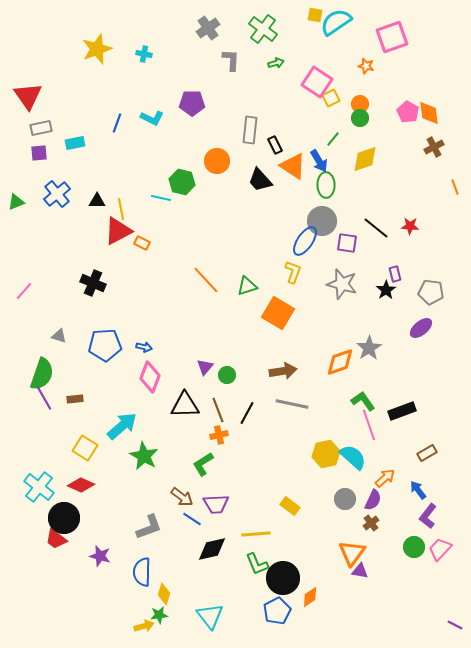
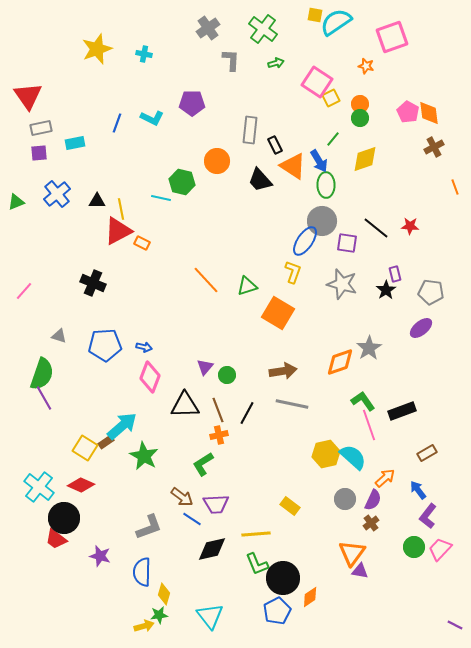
brown rectangle at (75, 399): moved 31 px right, 43 px down; rotated 28 degrees counterclockwise
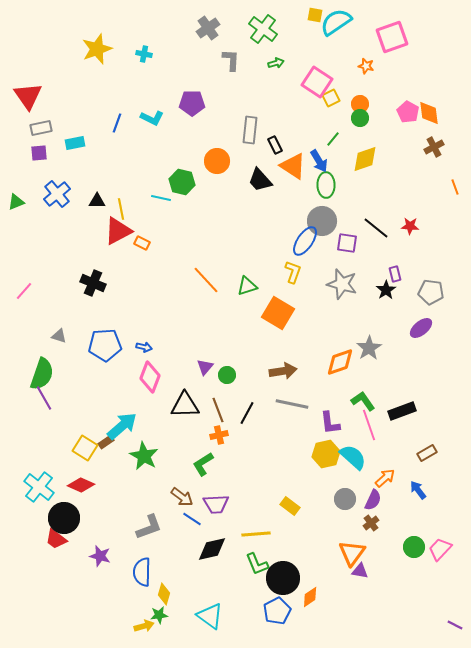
purple L-shape at (428, 516): moved 98 px left, 93 px up; rotated 45 degrees counterclockwise
cyan triangle at (210, 616): rotated 16 degrees counterclockwise
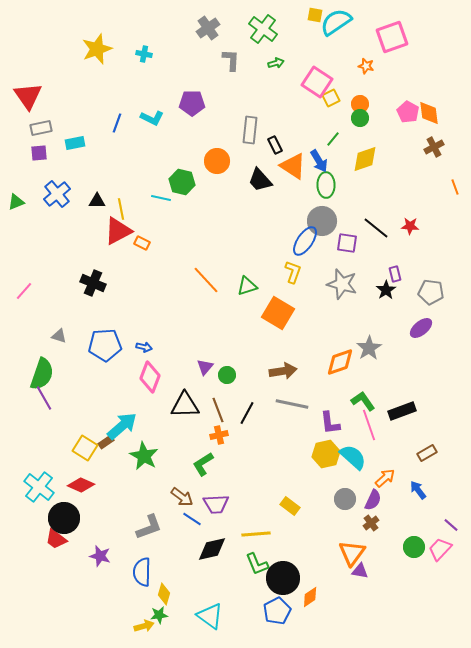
purple line at (455, 625): moved 4 px left, 100 px up; rotated 14 degrees clockwise
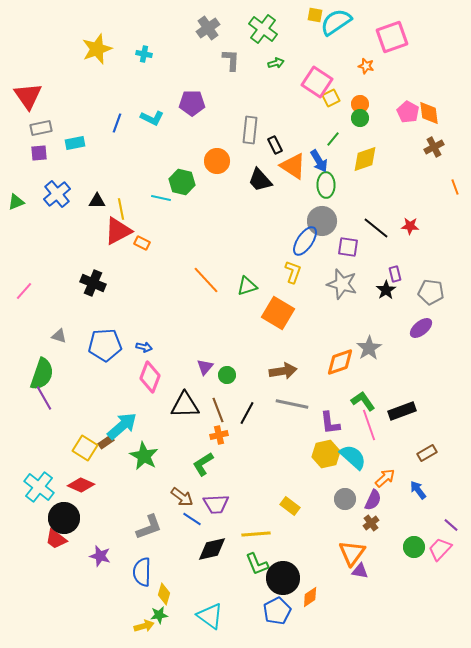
purple square at (347, 243): moved 1 px right, 4 px down
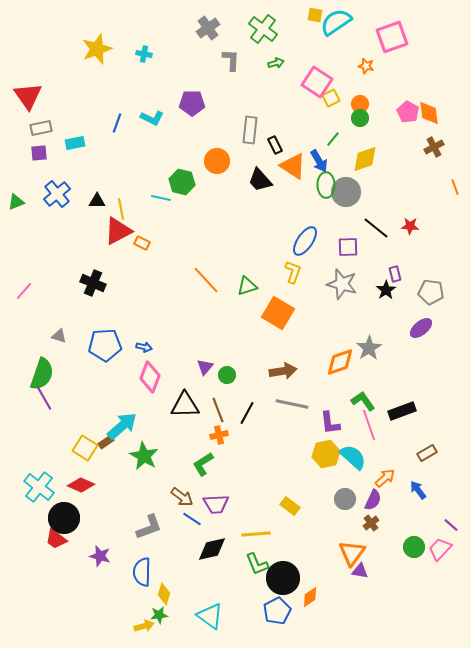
gray circle at (322, 221): moved 24 px right, 29 px up
purple square at (348, 247): rotated 10 degrees counterclockwise
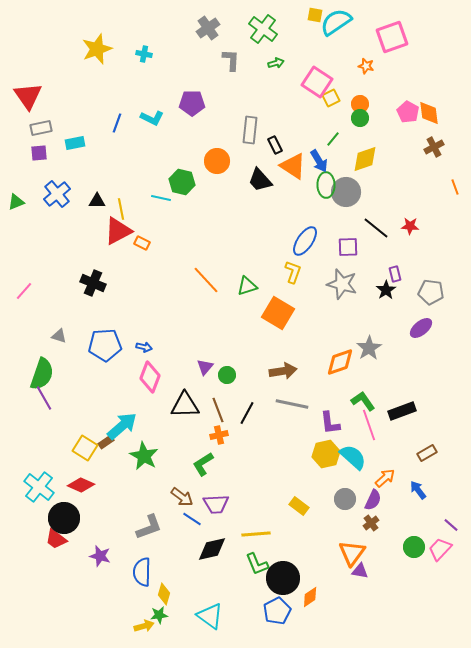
yellow rectangle at (290, 506): moved 9 px right
